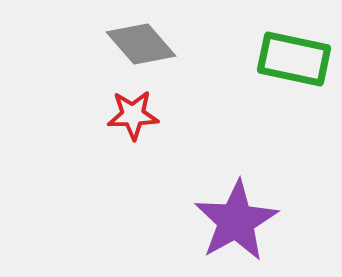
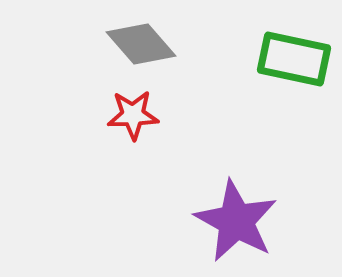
purple star: rotated 14 degrees counterclockwise
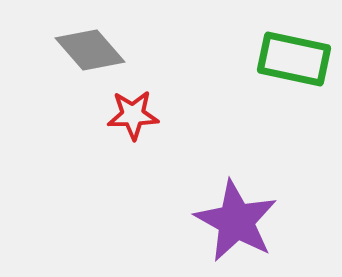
gray diamond: moved 51 px left, 6 px down
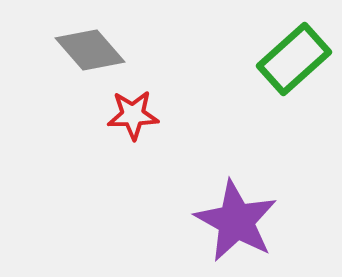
green rectangle: rotated 54 degrees counterclockwise
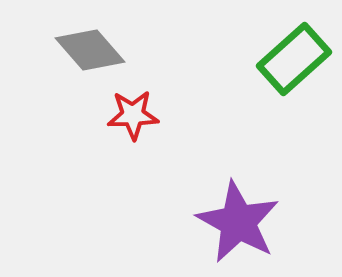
purple star: moved 2 px right, 1 px down
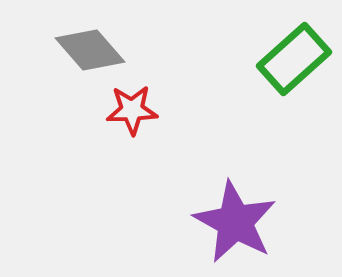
red star: moved 1 px left, 5 px up
purple star: moved 3 px left
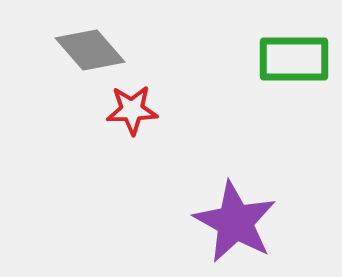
green rectangle: rotated 42 degrees clockwise
